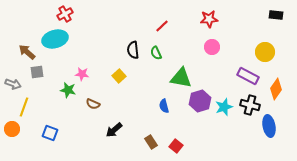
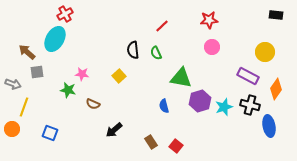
red star: moved 1 px down
cyan ellipse: rotated 45 degrees counterclockwise
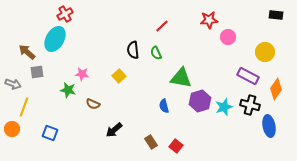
pink circle: moved 16 px right, 10 px up
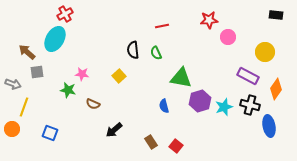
red line: rotated 32 degrees clockwise
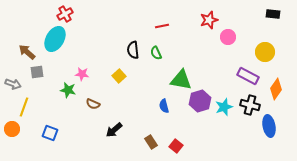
black rectangle: moved 3 px left, 1 px up
red star: rotated 12 degrees counterclockwise
green triangle: moved 2 px down
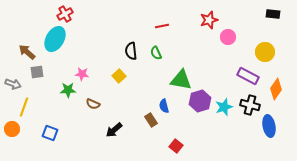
black semicircle: moved 2 px left, 1 px down
green star: rotated 14 degrees counterclockwise
brown rectangle: moved 22 px up
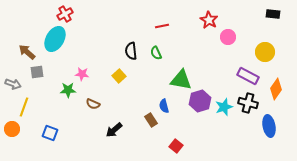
red star: rotated 24 degrees counterclockwise
black cross: moved 2 px left, 2 px up
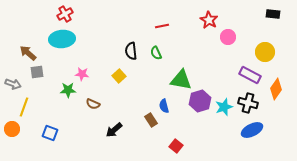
cyan ellipse: moved 7 px right; rotated 55 degrees clockwise
brown arrow: moved 1 px right, 1 px down
purple rectangle: moved 2 px right, 1 px up
blue ellipse: moved 17 px left, 4 px down; rotated 75 degrees clockwise
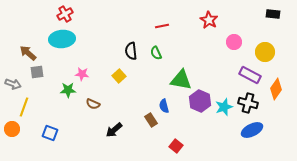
pink circle: moved 6 px right, 5 px down
purple hexagon: rotated 20 degrees counterclockwise
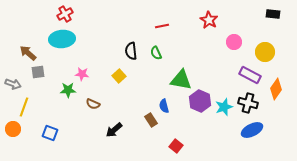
gray square: moved 1 px right
orange circle: moved 1 px right
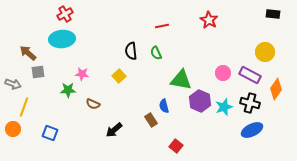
pink circle: moved 11 px left, 31 px down
black cross: moved 2 px right
